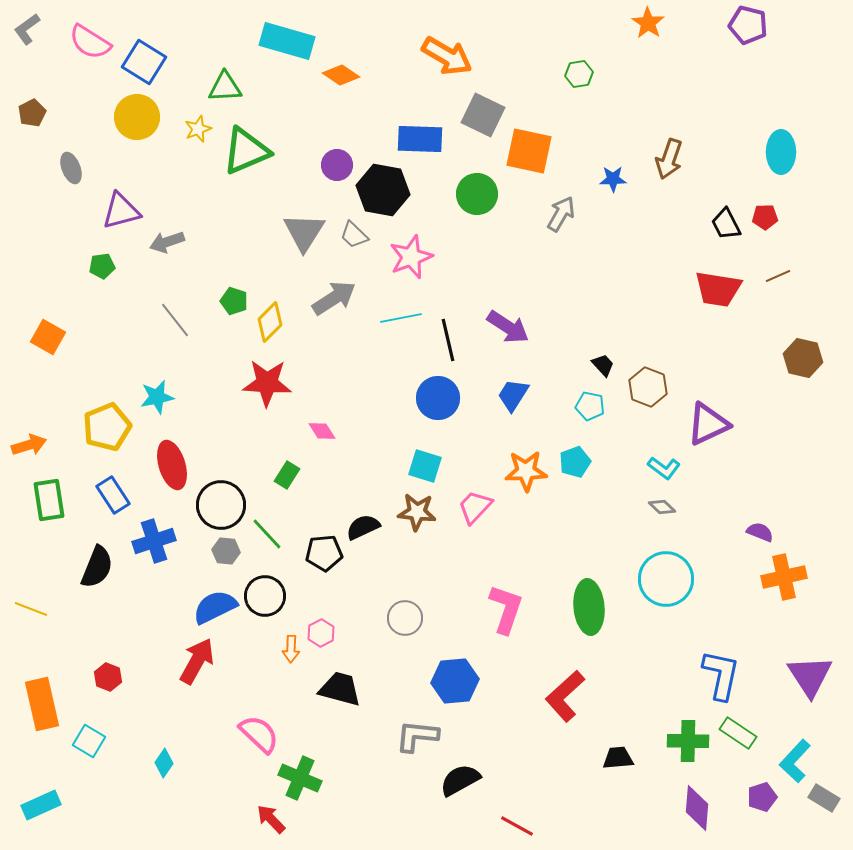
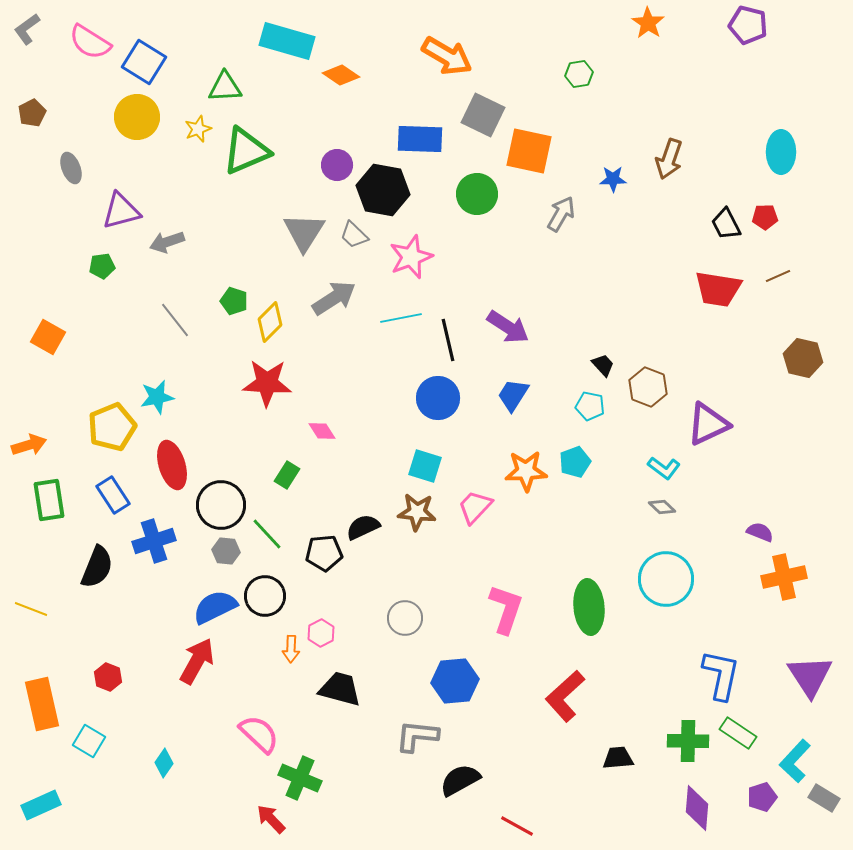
yellow pentagon at (107, 427): moved 5 px right
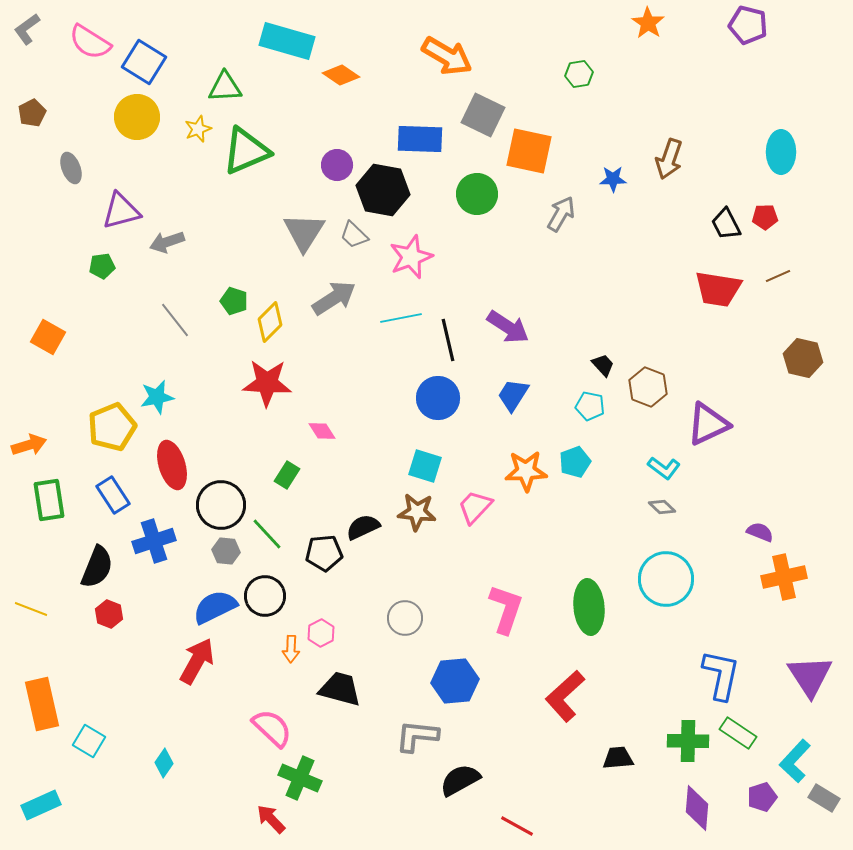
red hexagon at (108, 677): moved 1 px right, 63 px up
pink semicircle at (259, 734): moved 13 px right, 6 px up
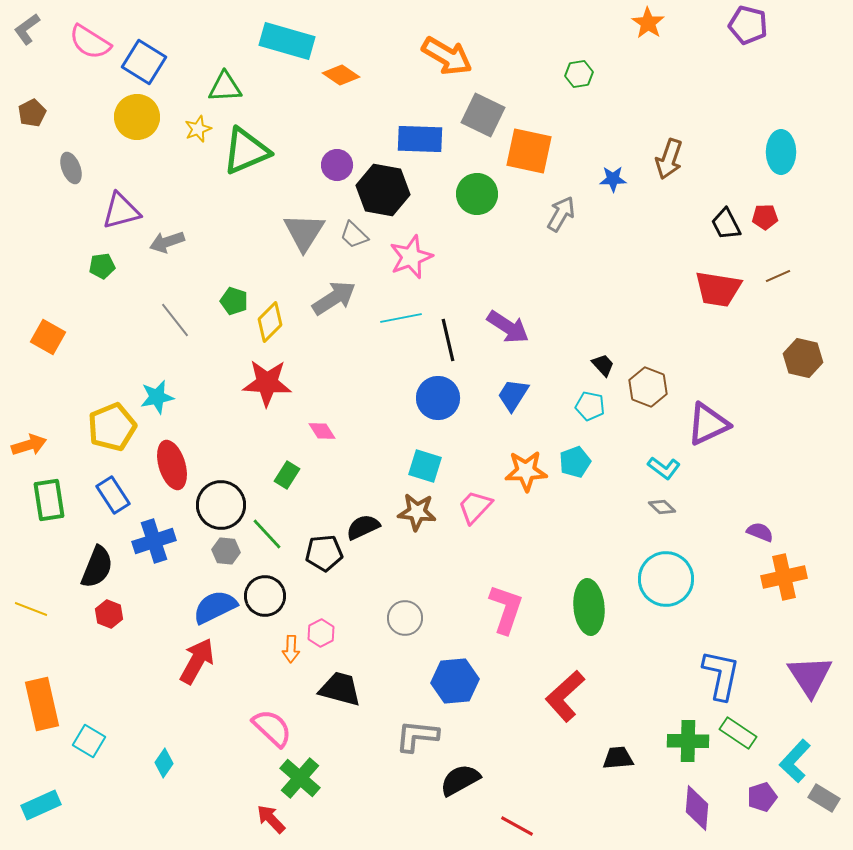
green cross at (300, 778): rotated 18 degrees clockwise
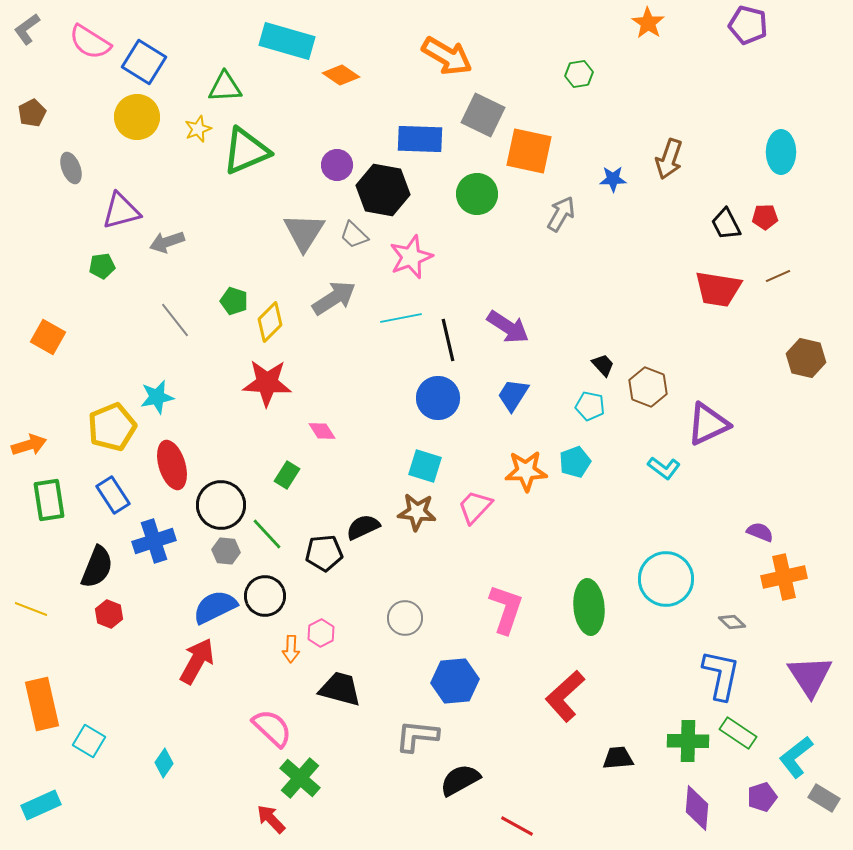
brown hexagon at (803, 358): moved 3 px right
gray diamond at (662, 507): moved 70 px right, 115 px down
cyan L-shape at (795, 761): moved 1 px right, 4 px up; rotated 9 degrees clockwise
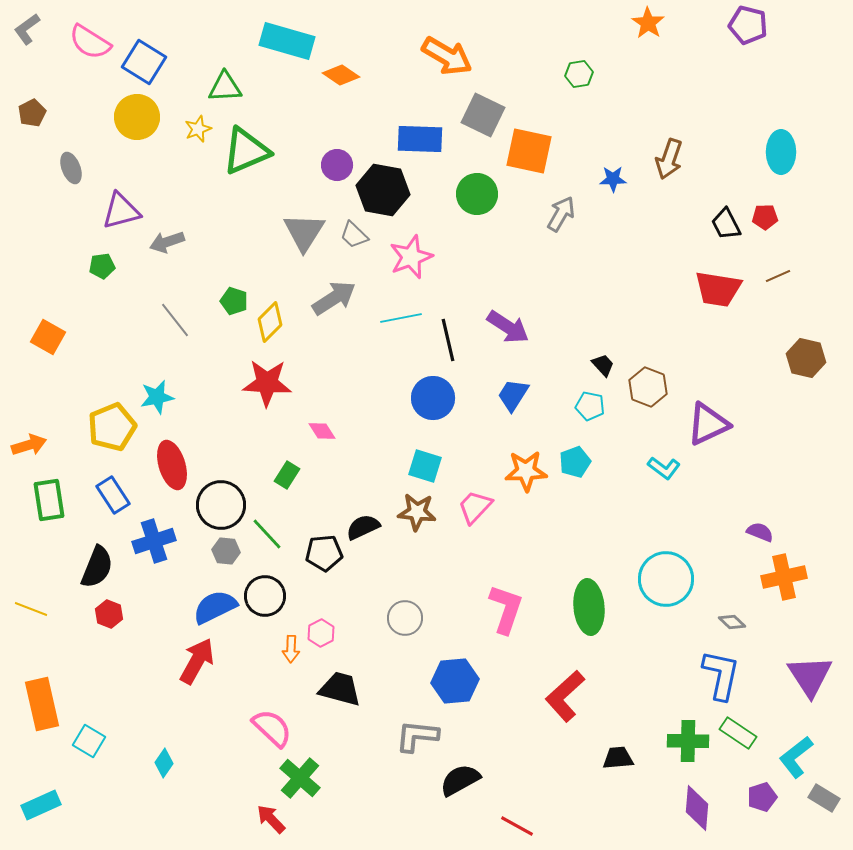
blue circle at (438, 398): moved 5 px left
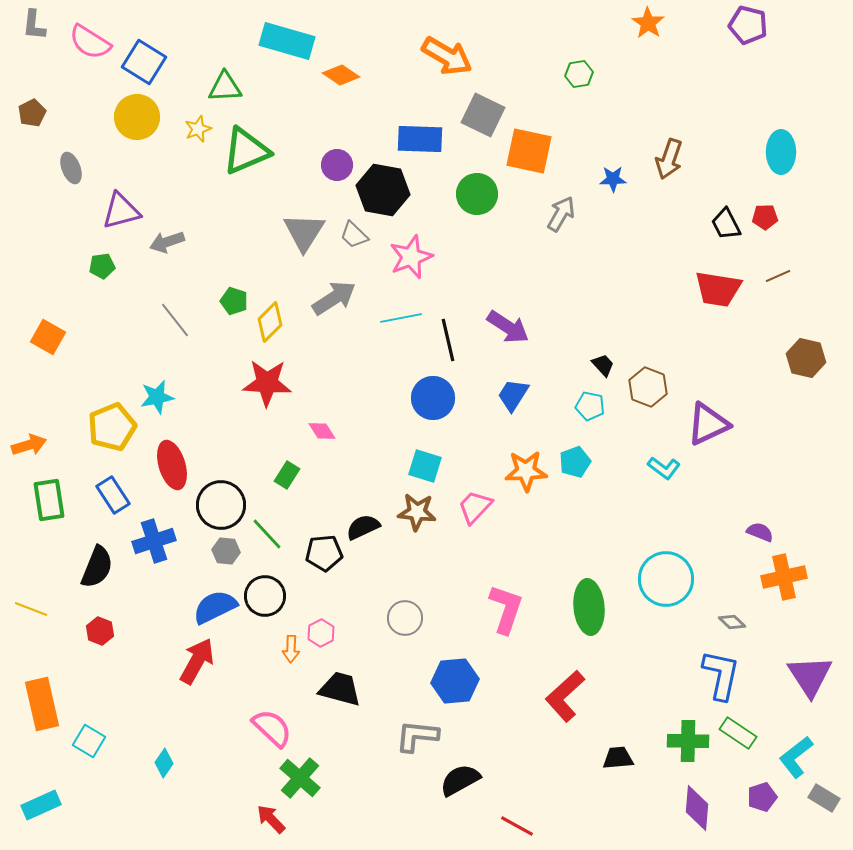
gray L-shape at (27, 29): moved 7 px right, 4 px up; rotated 48 degrees counterclockwise
red hexagon at (109, 614): moved 9 px left, 17 px down
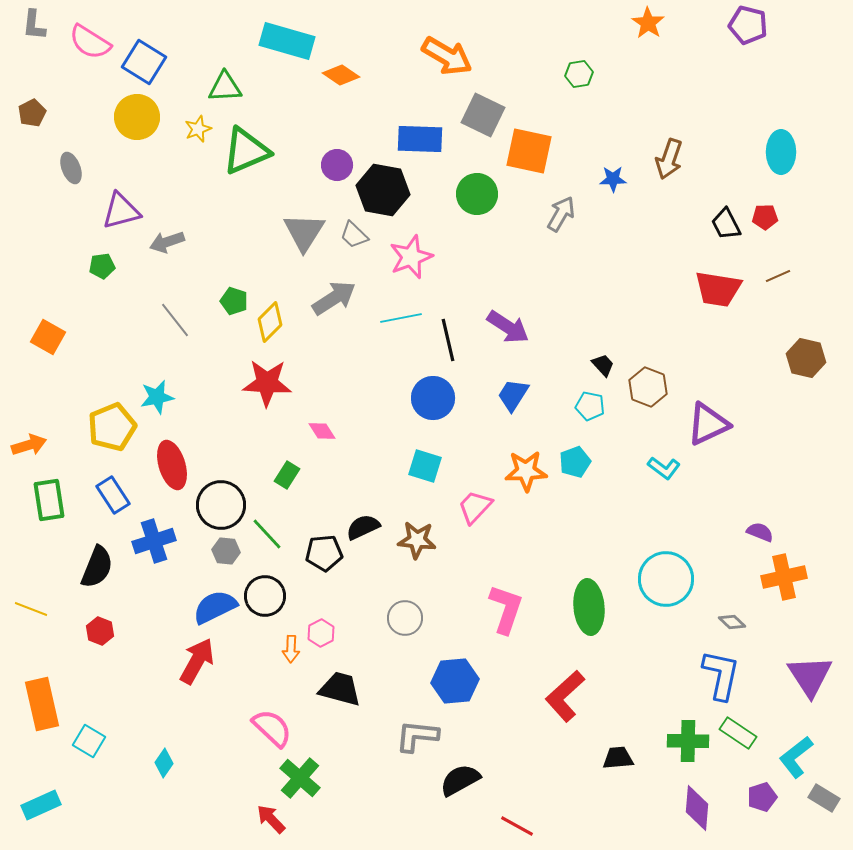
brown star at (417, 512): moved 28 px down
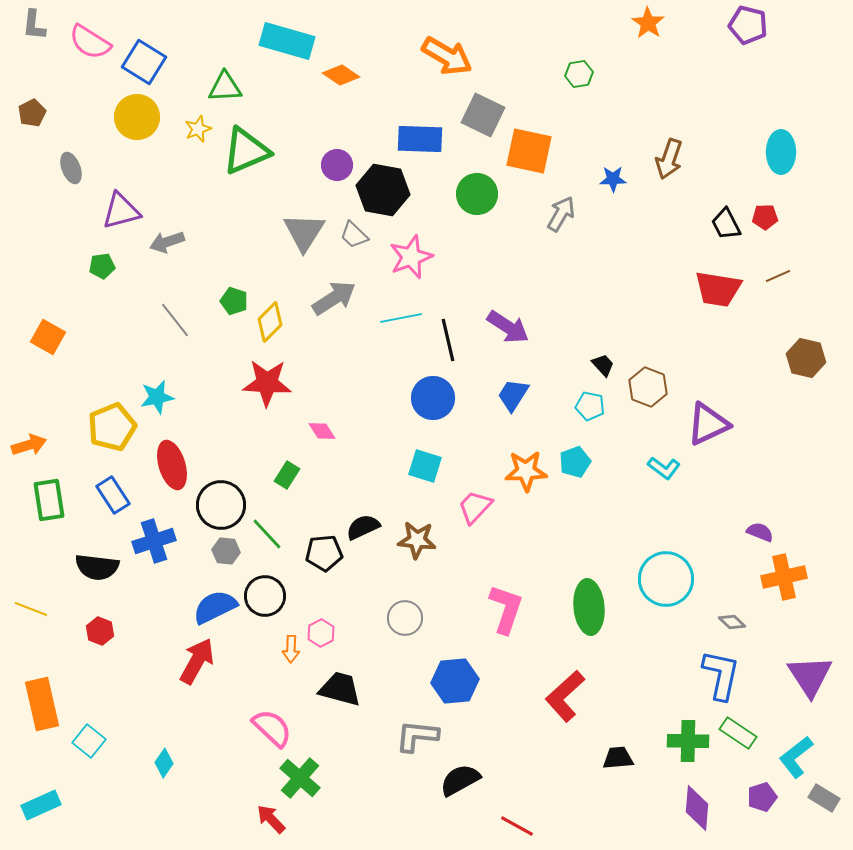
black semicircle at (97, 567): rotated 75 degrees clockwise
cyan square at (89, 741): rotated 8 degrees clockwise
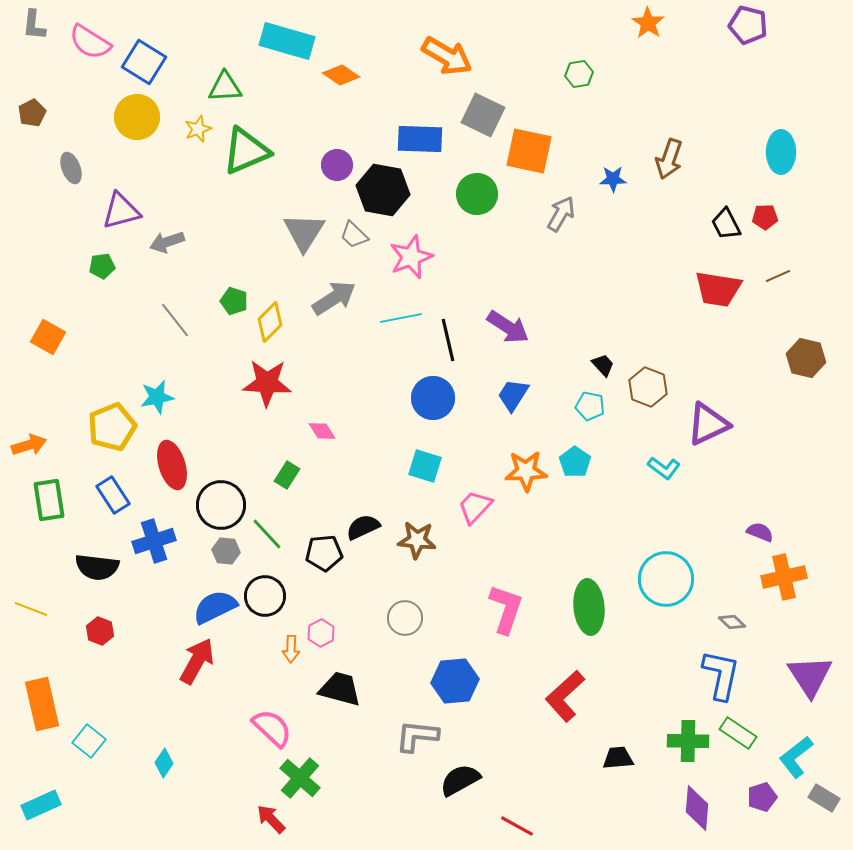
cyan pentagon at (575, 462): rotated 16 degrees counterclockwise
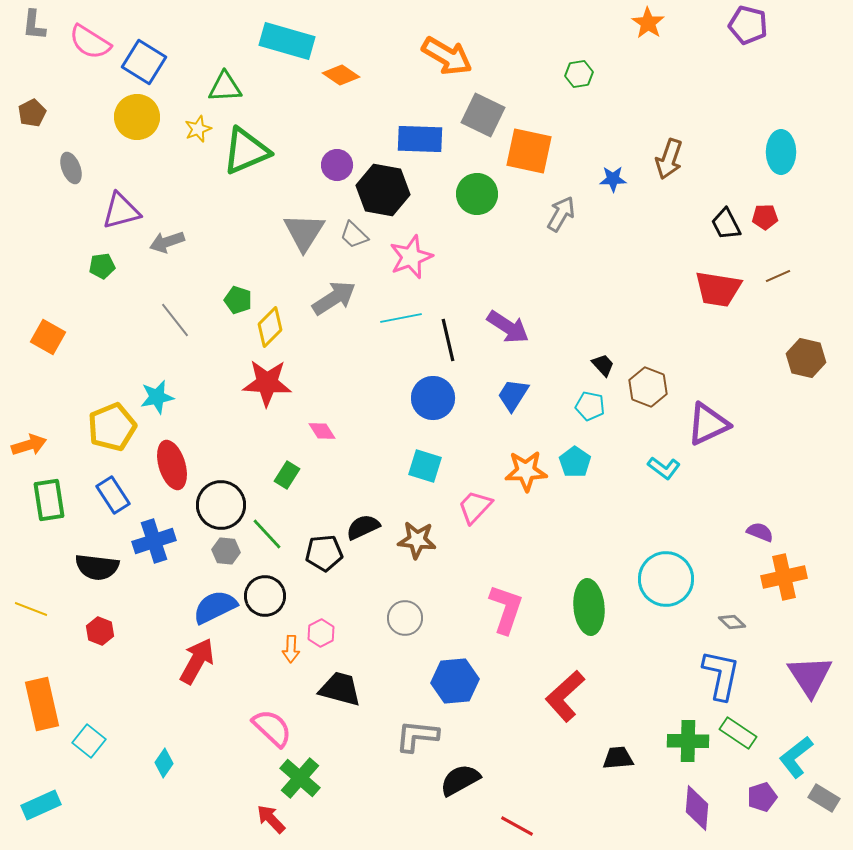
green pentagon at (234, 301): moved 4 px right, 1 px up
yellow diamond at (270, 322): moved 5 px down
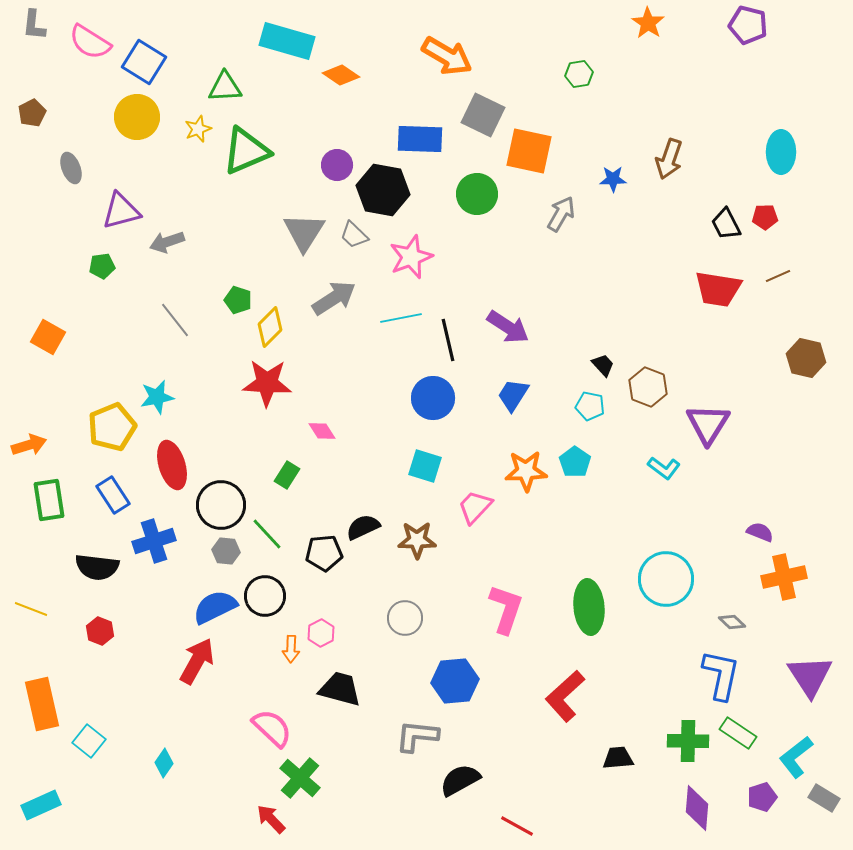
purple triangle at (708, 424): rotated 33 degrees counterclockwise
brown star at (417, 540): rotated 6 degrees counterclockwise
